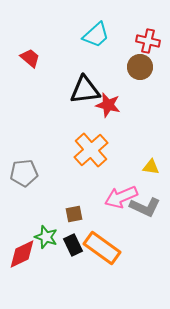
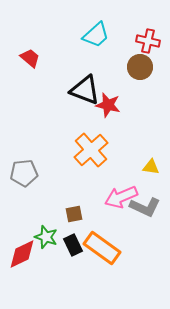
black triangle: rotated 28 degrees clockwise
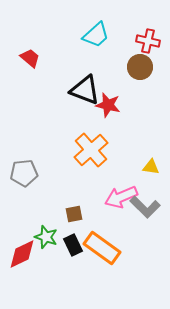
gray L-shape: rotated 20 degrees clockwise
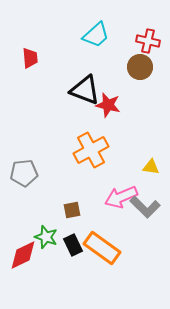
red trapezoid: rotated 45 degrees clockwise
orange cross: rotated 12 degrees clockwise
brown square: moved 2 px left, 4 px up
red diamond: moved 1 px right, 1 px down
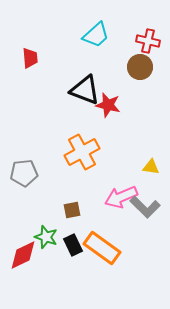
orange cross: moved 9 px left, 2 px down
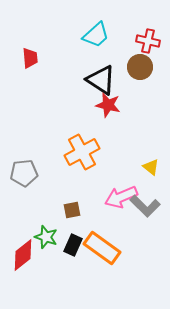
black triangle: moved 16 px right, 10 px up; rotated 12 degrees clockwise
yellow triangle: rotated 30 degrees clockwise
gray L-shape: moved 1 px up
black rectangle: rotated 50 degrees clockwise
red diamond: rotated 12 degrees counterclockwise
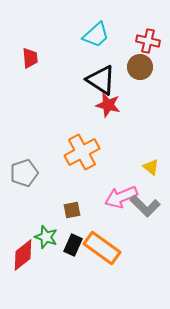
gray pentagon: rotated 12 degrees counterclockwise
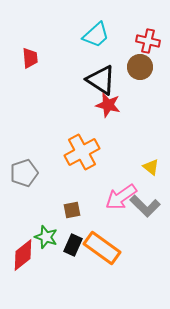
pink arrow: rotated 12 degrees counterclockwise
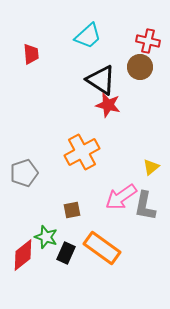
cyan trapezoid: moved 8 px left, 1 px down
red trapezoid: moved 1 px right, 4 px up
yellow triangle: rotated 42 degrees clockwise
gray L-shape: rotated 56 degrees clockwise
black rectangle: moved 7 px left, 8 px down
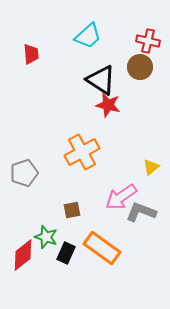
gray L-shape: moved 4 px left, 6 px down; rotated 100 degrees clockwise
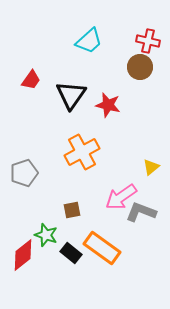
cyan trapezoid: moved 1 px right, 5 px down
red trapezoid: moved 26 px down; rotated 40 degrees clockwise
black triangle: moved 30 px left, 15 px down; rotated 32 degrees clockwise
green star: moved 2 px up
black rectangle: moved 5 px right; rotated 75 degrees counterclockwise
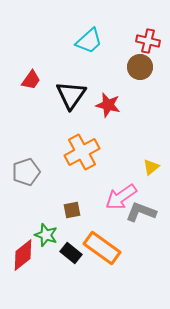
gray pentagon: moved 2 px right, 1 px up
